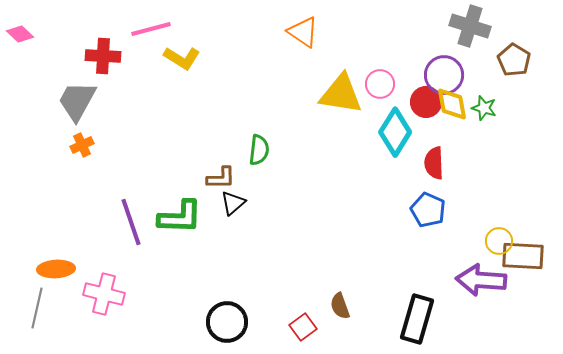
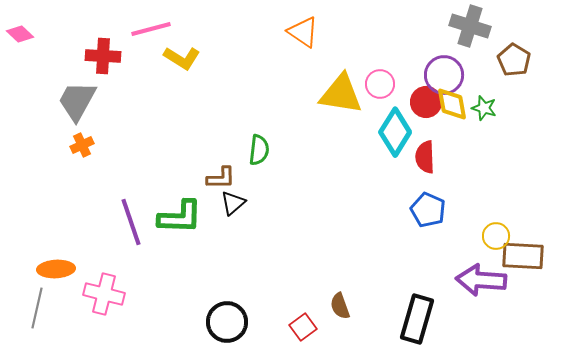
red semicircle: moved 9 px left, 6 px up
yellow circle: moved 3 px left, 5 px up
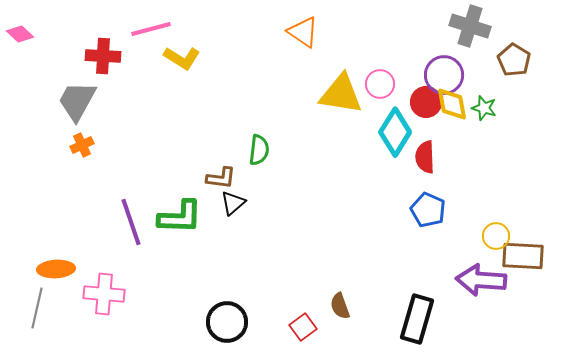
brown L-shape: rotated 8 degrees clockwise
pink cross: rotated 9 degrees counterclockwise
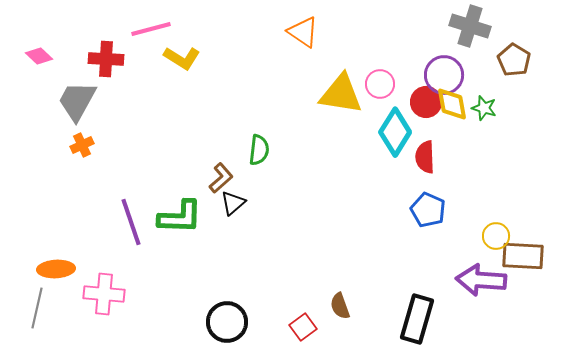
pink diamond: moved 19 px right, 22 px down
red cross: moved 3 px right, 3 px down
brown L-shape: rotated 48 degrees counterclockwise
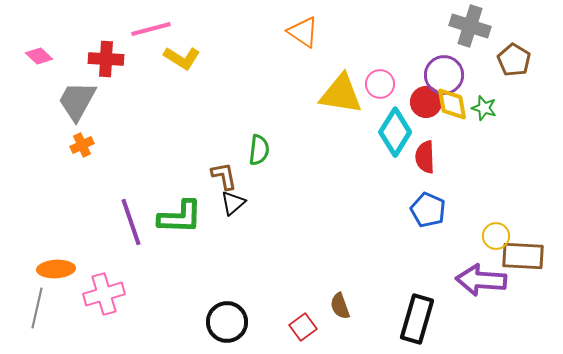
brown L-shape: moved 3 px right, 2 px up; rotated 60 degrees counterclockwise
pink cross: rotated 21 degrees counterclockwise
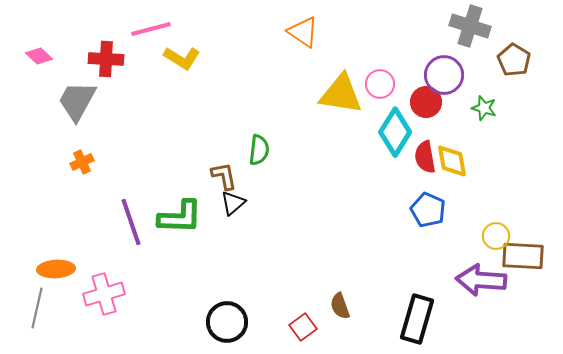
yellow diamond: moved 57 px down
orange cross: moved 17 px down
red semicircle: rotated 8 degrees counterclockwise
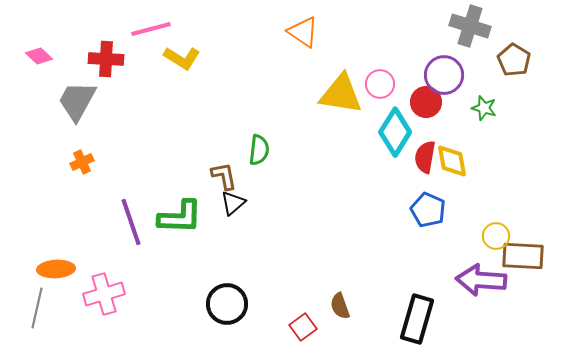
red semicircle: rotated 20 degrees clockwise
black circle: moved 18 px up
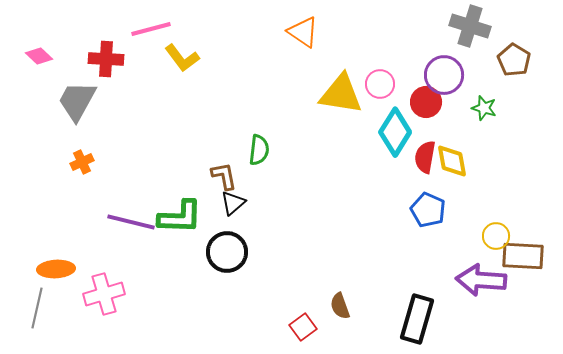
yellow L-shape: rotated 21 degrees clockwise
purple line: rotated 57 degrees counterclockwise
black circle: moved 52 px up
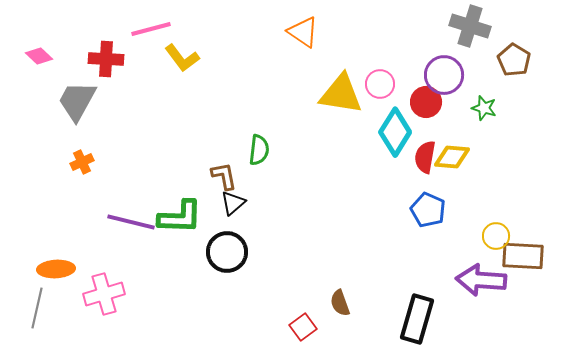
yellow diamond: moved 4 px up; rotated 75 degrees counterclockwise
brown semicircle: moved 3 px up
